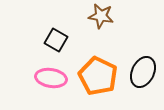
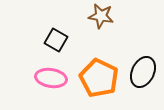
orange pentagon: moved 1 px right, 2 px down
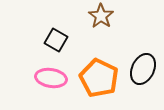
brown star: rotated 25 degrees clockwise
black ellipse: moved 3 px up
